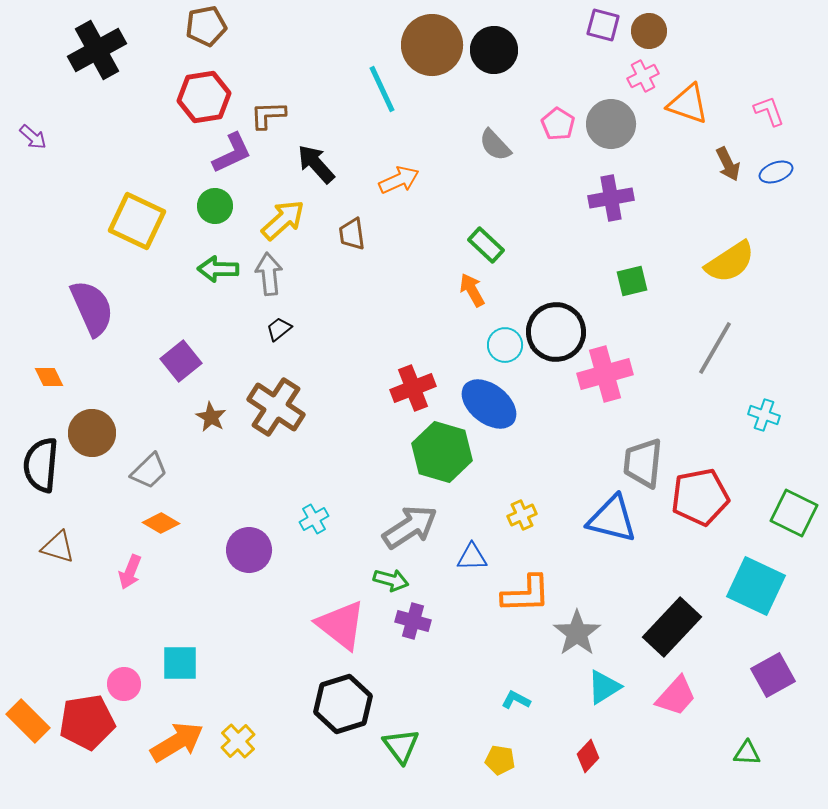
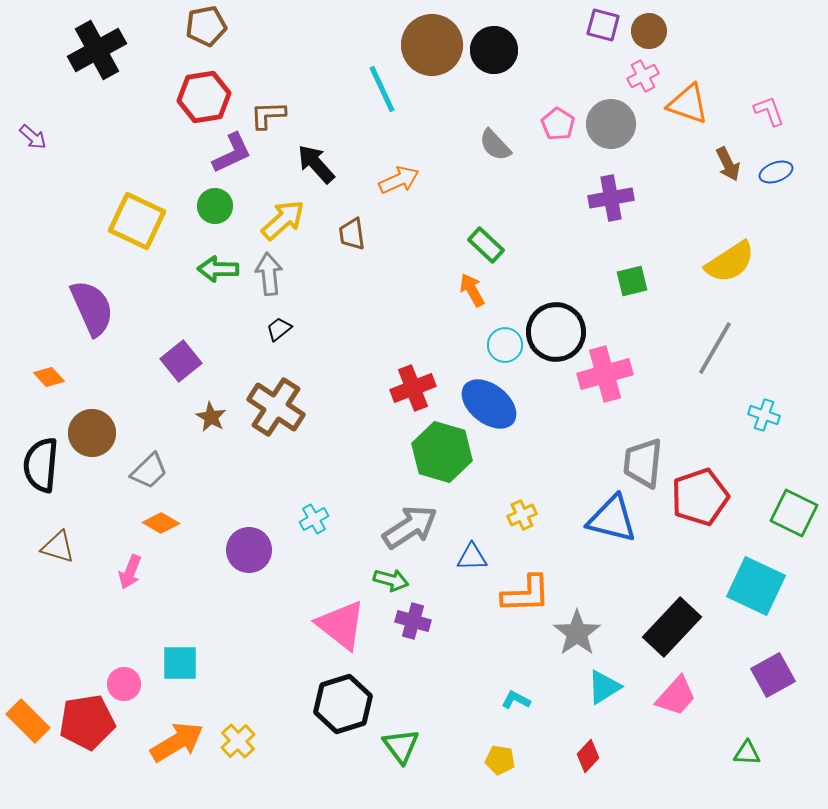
orange diamond at (49, 377): rotated 16 degrees counterclockwise
red pentagon at (700, 497): rotated 8 degrees counterclockwise
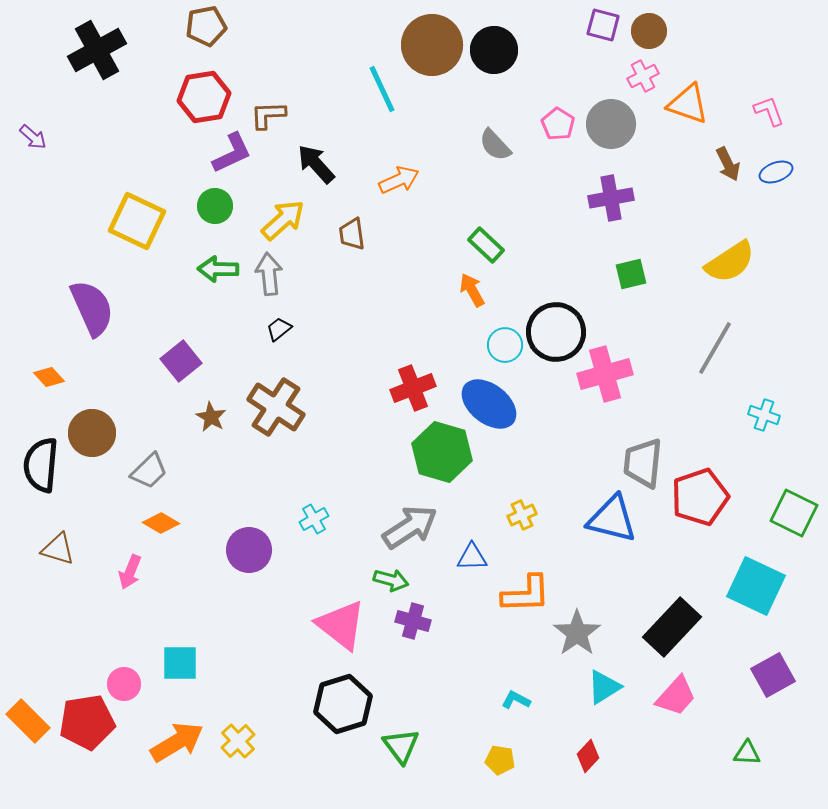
green square at (632, 281): moved 1 px left, 7 px up
brown triangle at (58, 547): moved 2 px down
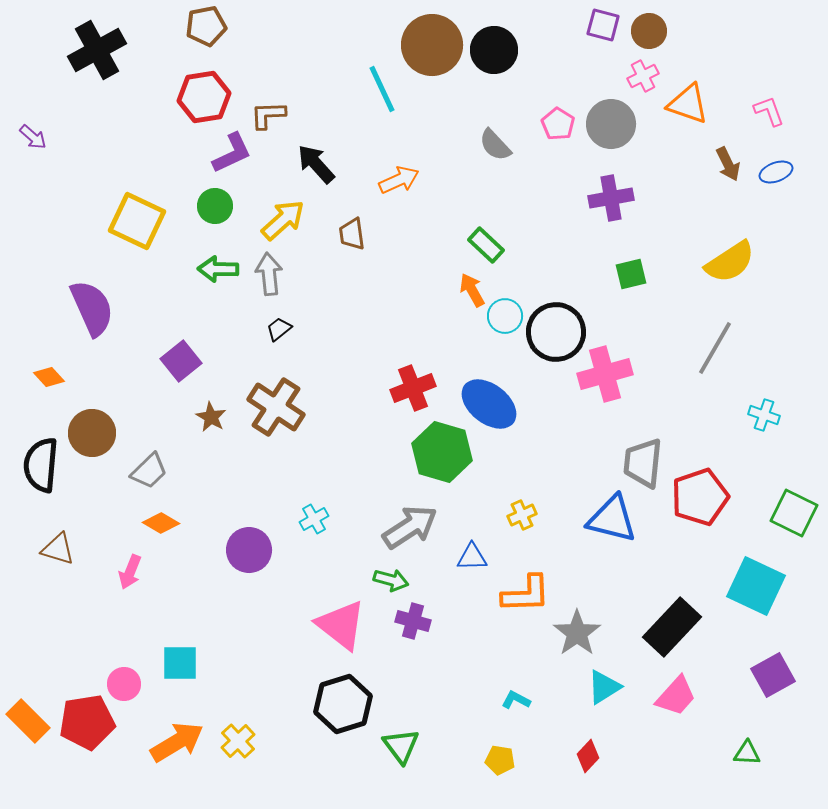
cyan circle at (505, 345): moved 29 px up
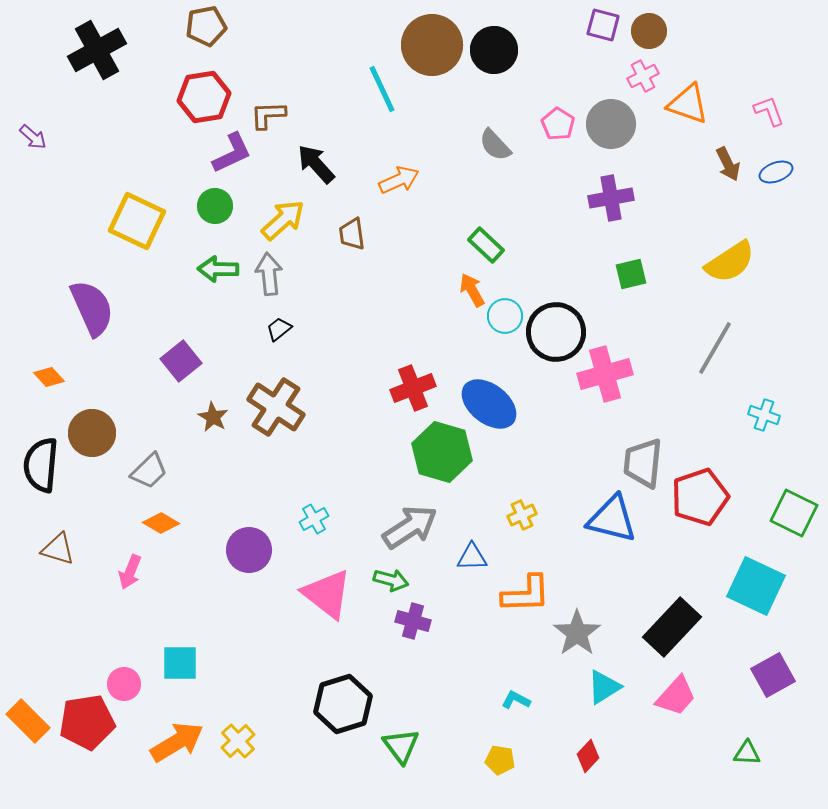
brown star at (211, 417): moved 2 px right
pink triangle at (341, 625): moved 14 px left, 31 px up
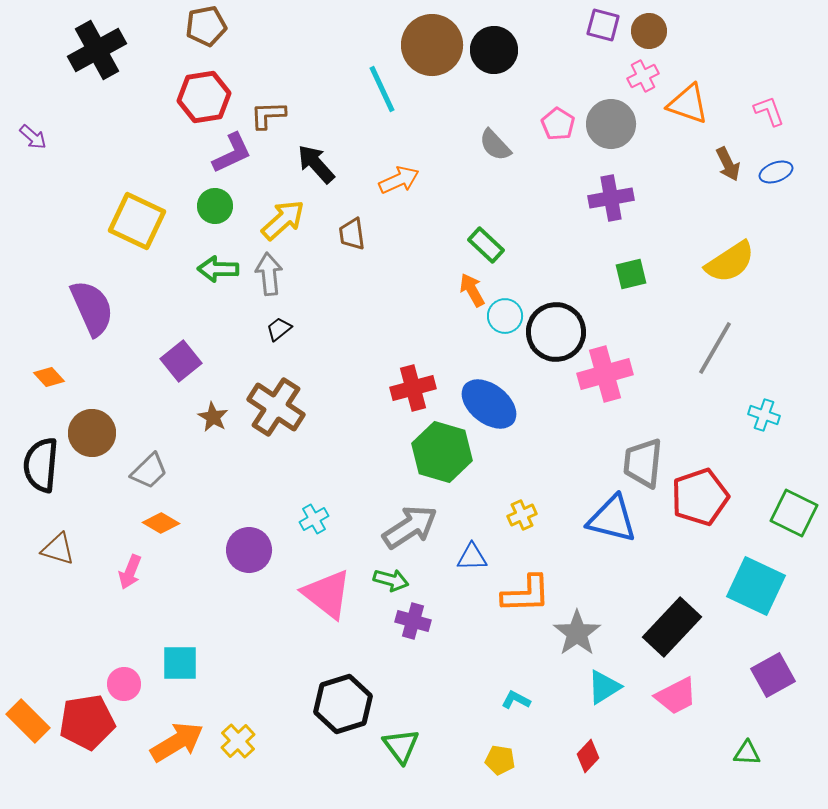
red cross at (413, 388): rotated 6 degrees clockwise
pink trapezoid at (676, 696): rotated 21 degrees clockwise
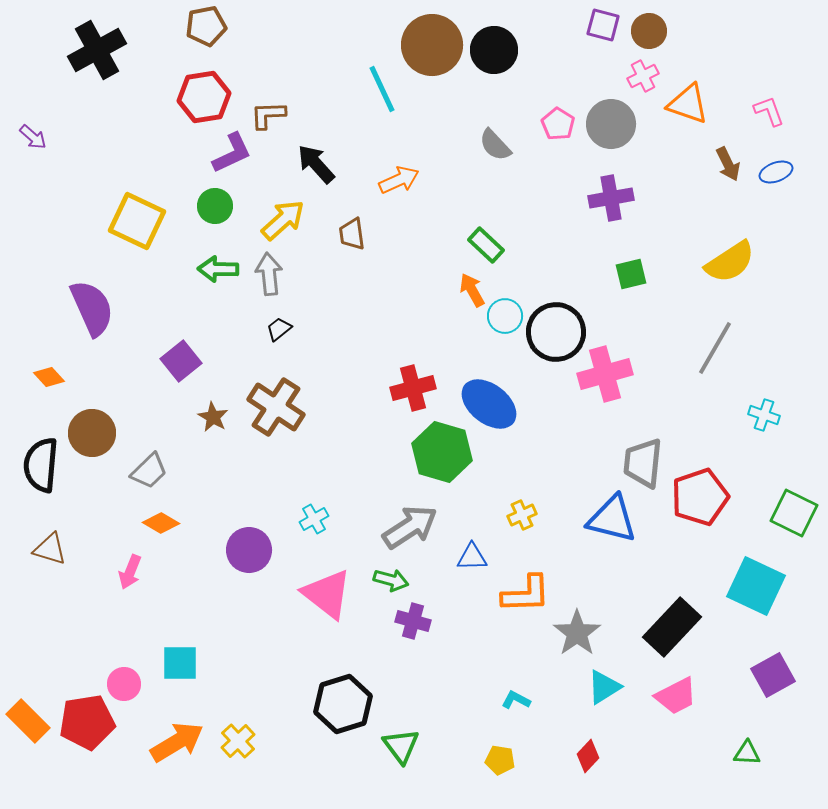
brown triangle at (58, 549): moved 8 px left
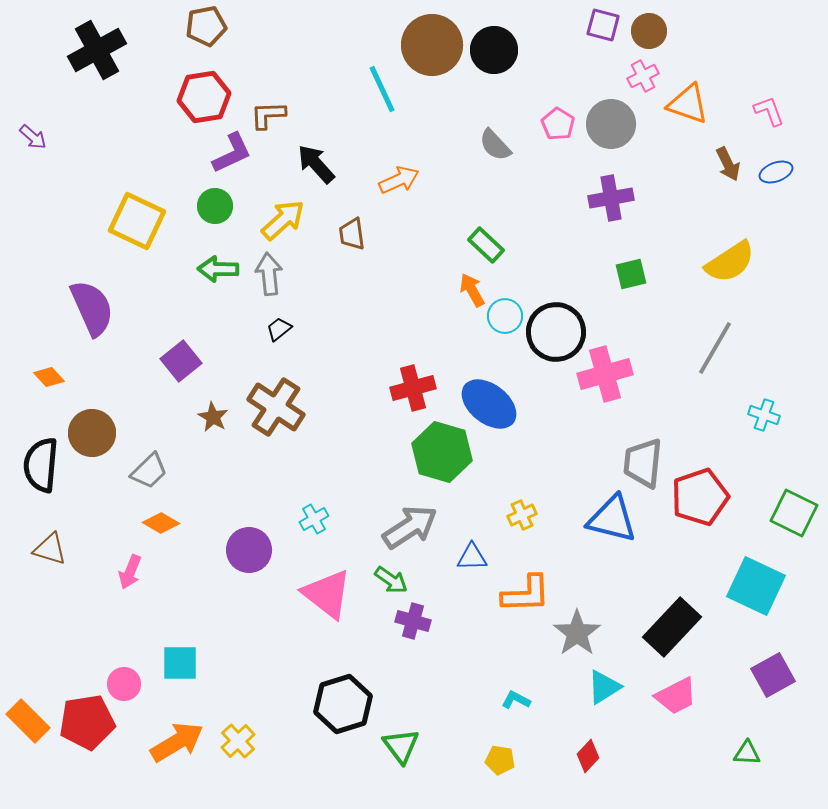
green arrow at (391, 580): rotated 20 degrees clockwise
